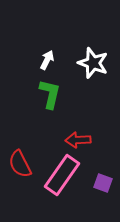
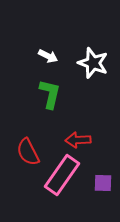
white arrow: moved 1 px right, 4 px up; rotated 90 degrees clockwise
red semicircle: moved 8 px right, 12 px up
purple square: rotated 18 degrees counterclockwise
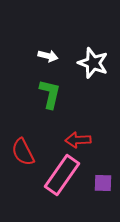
white arrow: rotated 12 degrees counterclockwise
red semicircle: moved 5 px left
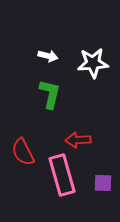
white star: rotated 24 degrees counterclockwise
pink rectangle: rotated 51 degrees counterclockwise
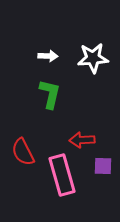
white arrow: rotated 12 degrees counterclockwise
white star: moved 5 px up
red arrow: moved 4 px right
purple square: moved 17 px up
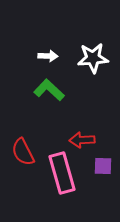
green L-shape: moved 1 px left, 4 px up; rotated 60 degrees counterclockwise
pink rectangle: moved 2 px up
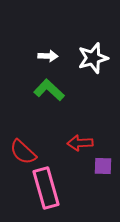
white star: rotated 12 degrees counterclockwise
red arrow: moved 2 px left, 3 px down
red semicircle: rotated 20 degrees counterclockwise
pink rectangle: moved 16 px left, 15 px down
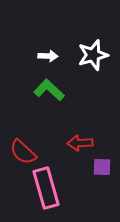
white star: moved 3 px up
purple square: moved 1 px left, 1 px down
